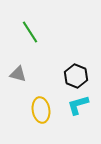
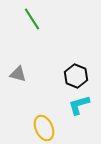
green line: moved 2 px right, 13 px up
cyan L-shape: moved 1 px right
yellow ellipse: moved 3 px right, 18 px down; rotated 15 degrees counterclockwise
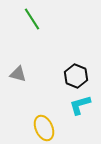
cyan L-shape: moved 1 px right
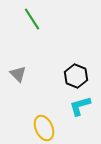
gray triangle: rotated 30 degrees clockwise
cyan L-shape: moved 1 px down
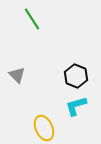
gray triangle: moved 1 px left, 1 px down
cyan L-shape: moved 4 px left
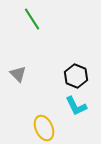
gray triangle: moved 1 px right, 1 px up
cyan L-shape: rotated 100 degrees counterclockwise
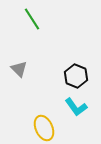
gray triangle: moved 1 px right, 5 px up
cyan L-shape: moved 1 px down; rotated 10 degrees counterclockwise
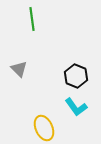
green line: rotated 25 degrees clockwise
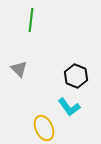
green line: moved 1 px left, 1 px down; rotated 15 degrees clockwise
cyan L-shape: moved 7 px left
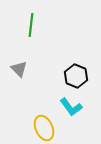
green line: moved 5 px down
cyan L-shape: moved 2 px right
